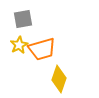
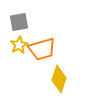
gray square: moved 4 px left, 3 px down
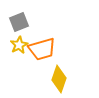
gray square: rotated 12 degrees counterclockwise
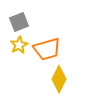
orange trapezoid: moved 5 px right
yellow diamond: rotated 8 degrees clockwise
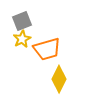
gray square: moved 3 px right, 1 px up
yellow star: moved 3 px right, 6 px up
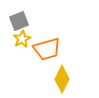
gray square: moved 3 px left
yellow diamond: moved 3 px right
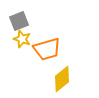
yellow star: rotated 24 degrees counterclockwise
yellow diamond: rotated 24 degrees clockwise
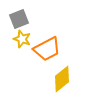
gray square: moved 2 px up
orange trapezoid: rotated 12 degrees counterclockwise
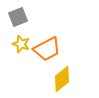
gray square: moved 1 px left, 2 px up
yellow star: moved 1 px left, 5 px down
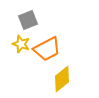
gray square: moved 10 px right, 3 px down
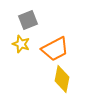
orange trapezoid: moved 8 px right
yellow diamond: rotated 40 degrees counterclockwise
